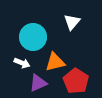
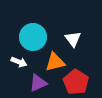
white triangle: moved 1 px right, 17 px down; rotated 18 degrees counterclockwise
white arrow: moved 3 px left, 1 px up
red pentagon: moved 1 px down
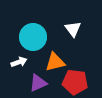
white triangle: moved 10 px up
white arrow: rotated 42 degrees counterclockwise
red pentagon: moved 1 px left; rotated 25 degrees counterclockwise
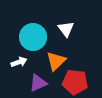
white triangle: moved 7 px left
orange triangle: moved 1 px right, 1 px up; rotated 30 degrees counterclockwise
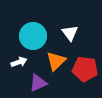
white triangle: moved 4 px right, 4 px down
cyan circle: moved 1 px up
red pentagon: moved 10 px right, 13 px up
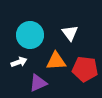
cyan circle: moved 3 px left, 1 px up
orange triangle: rotated 40 degrees clockwise
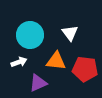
orange triangle: rotated 10 degrees clockwise
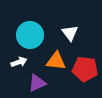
purple triangle: moved 1 px left
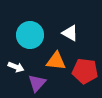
white triangle: rotated 24 degrees counterclockwise
white arrow: moved 3 px left, 5 px down; rotated 42 degrees clockwise
red pentagon: moved 2 px down
purple triangle: rotated 24 degrees counterclockwise
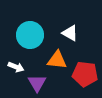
orange triangle: moved 1 px right, 1 px up
red pentagon: moved 3 px down
purple triangle: rotated 12 degrees counterclockwise
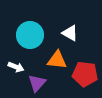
purple triangle: rotated 12 degrees clockwise
